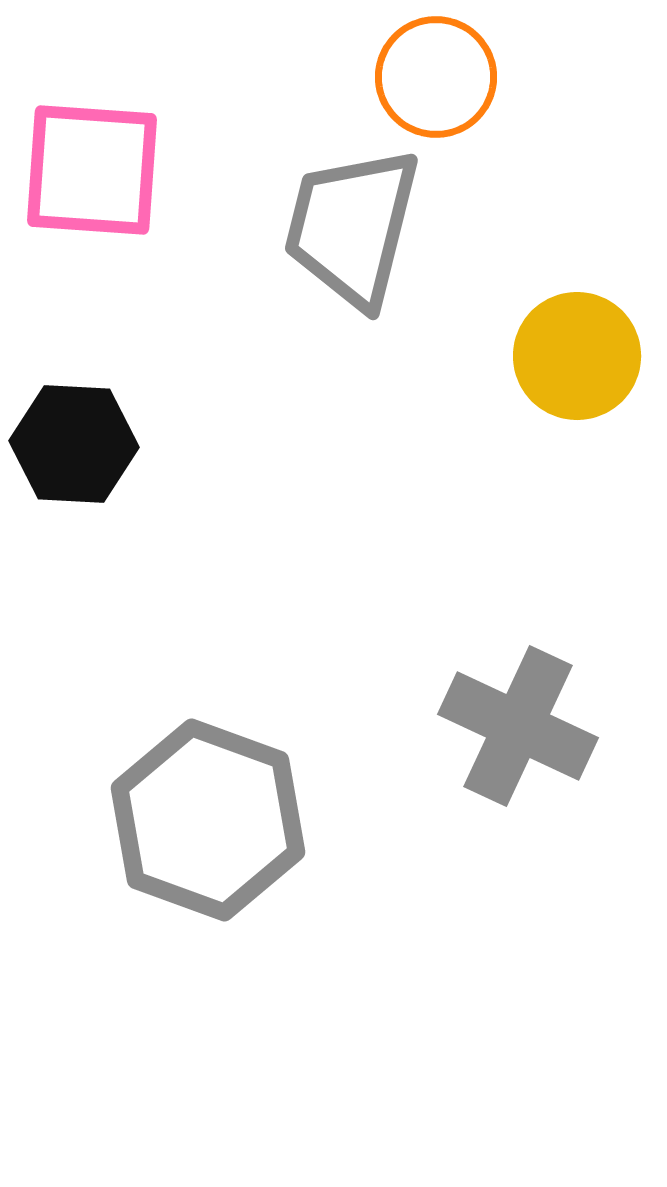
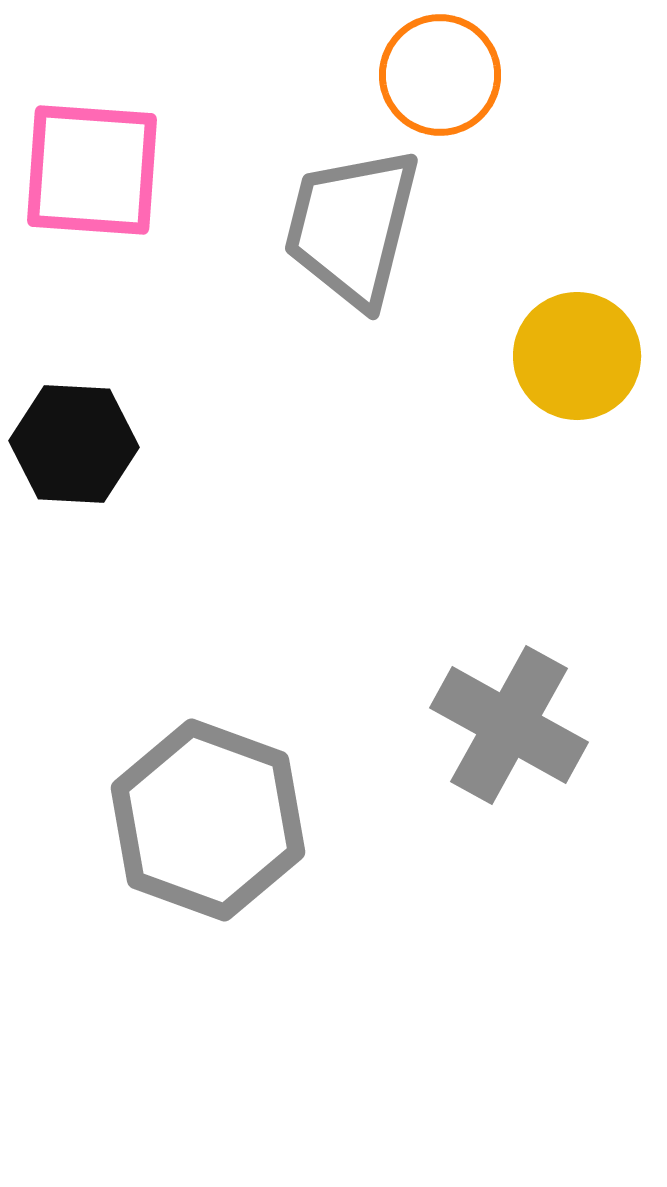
orange circle: moved 4 px right, 2 px up
gray cross: moved 9 px left, 1 px up; rotated 4 degrees clockwise
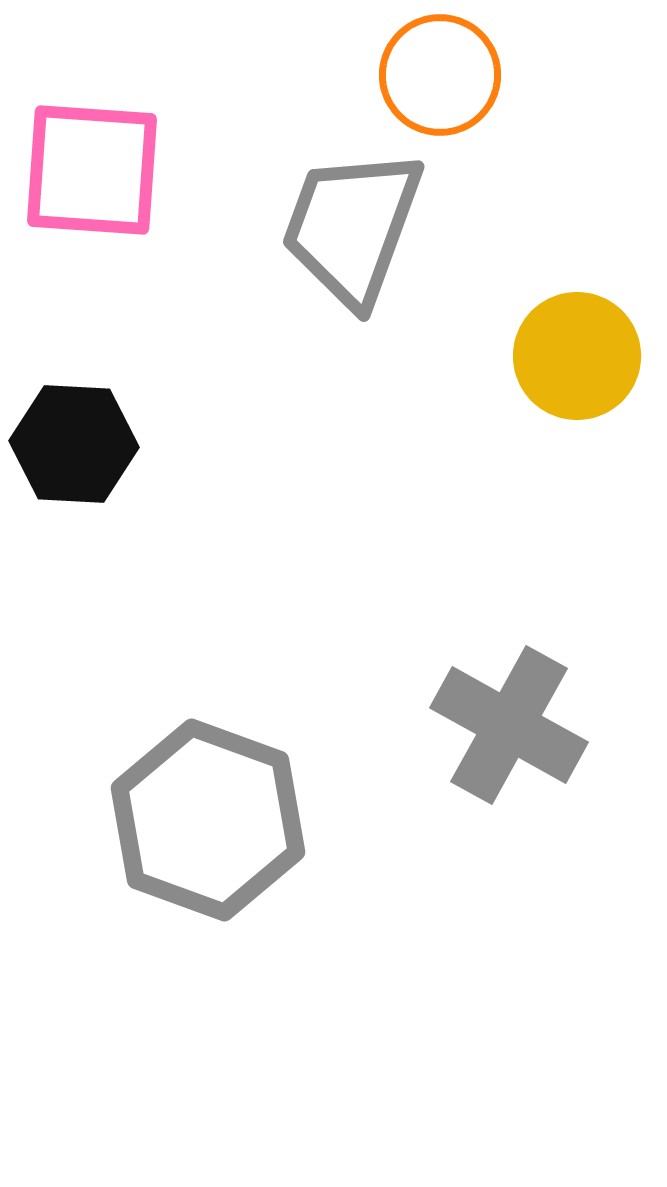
gray trapezoid: rotated 6 degrees clockwise
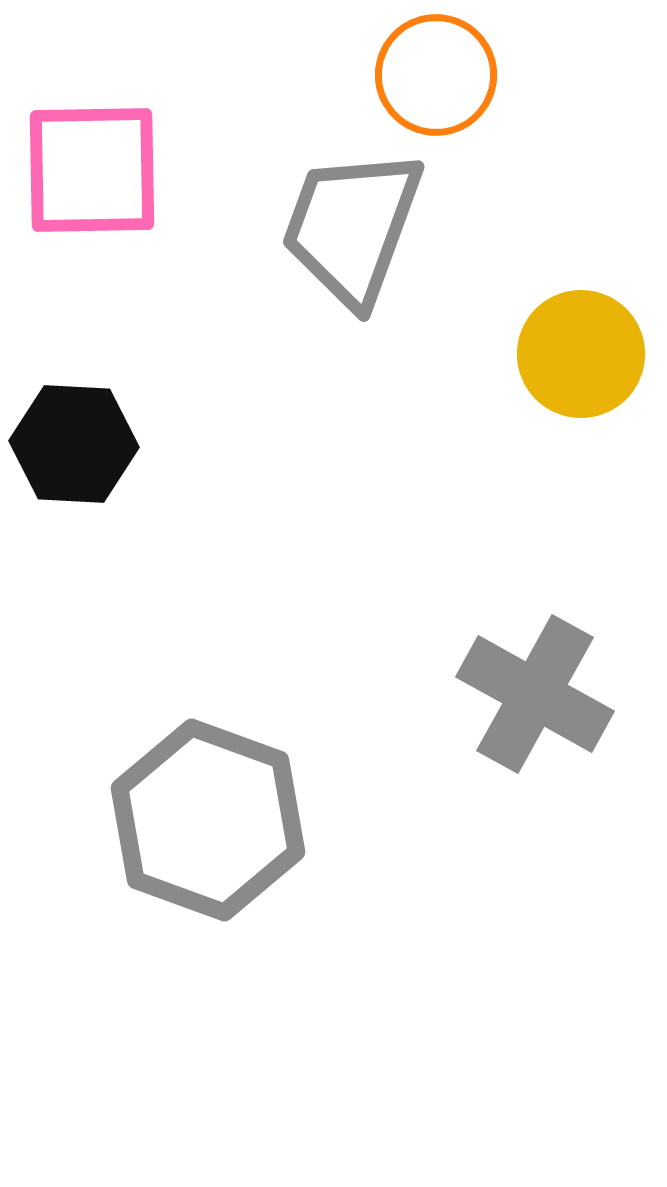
orange circle: moved 4 px left
pink square: rotated 5 degrees counterclockwise
yellow circle: moved 4 px right, 2 px up
gray cross: moved 26 px right, 31 px up
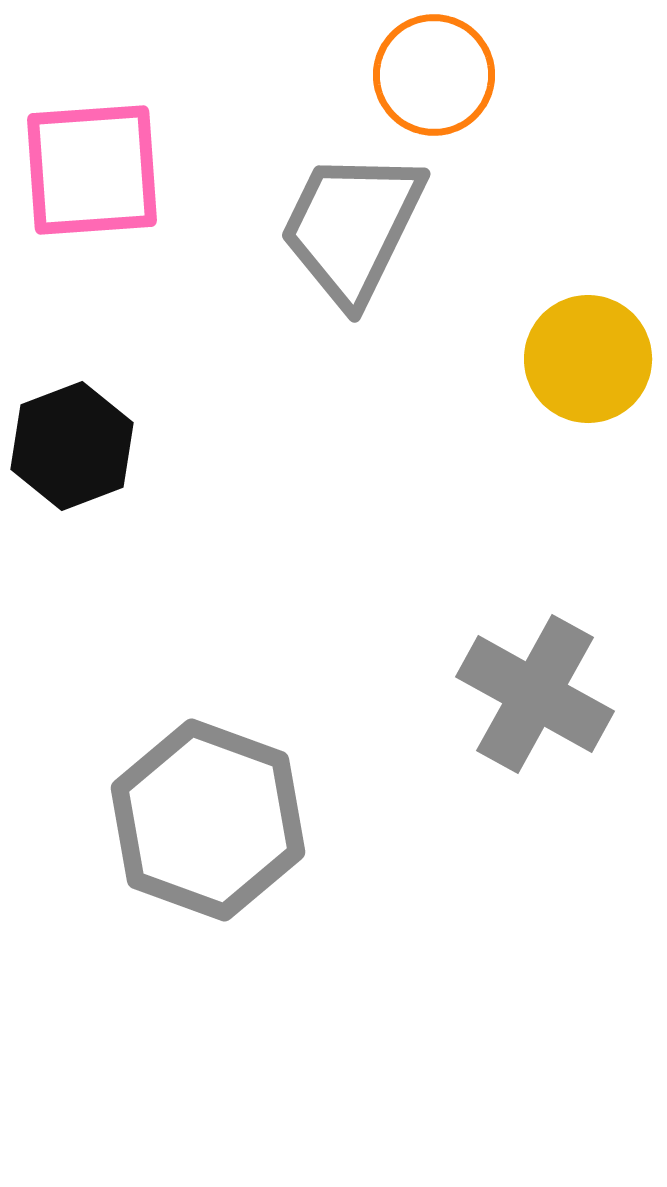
orange circle: moved 2 px left
pink square: rotated 3 degrees counterclockwise
gray trapezoid: rotated 6 degrees clockwise
yellow circle: moved 7 px right, 5 px down
black hexagon: moved 2 px left, 2 px down; rotated 24 degrees counterclockwise
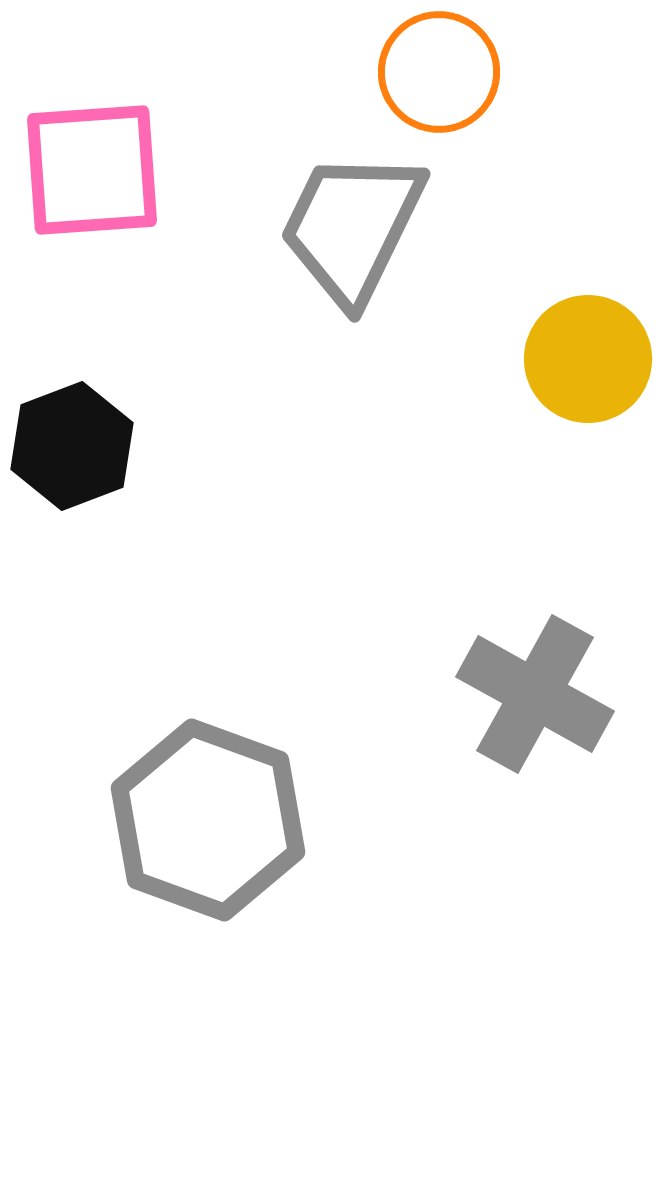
orange circle: moved 5 px right, 3 px up
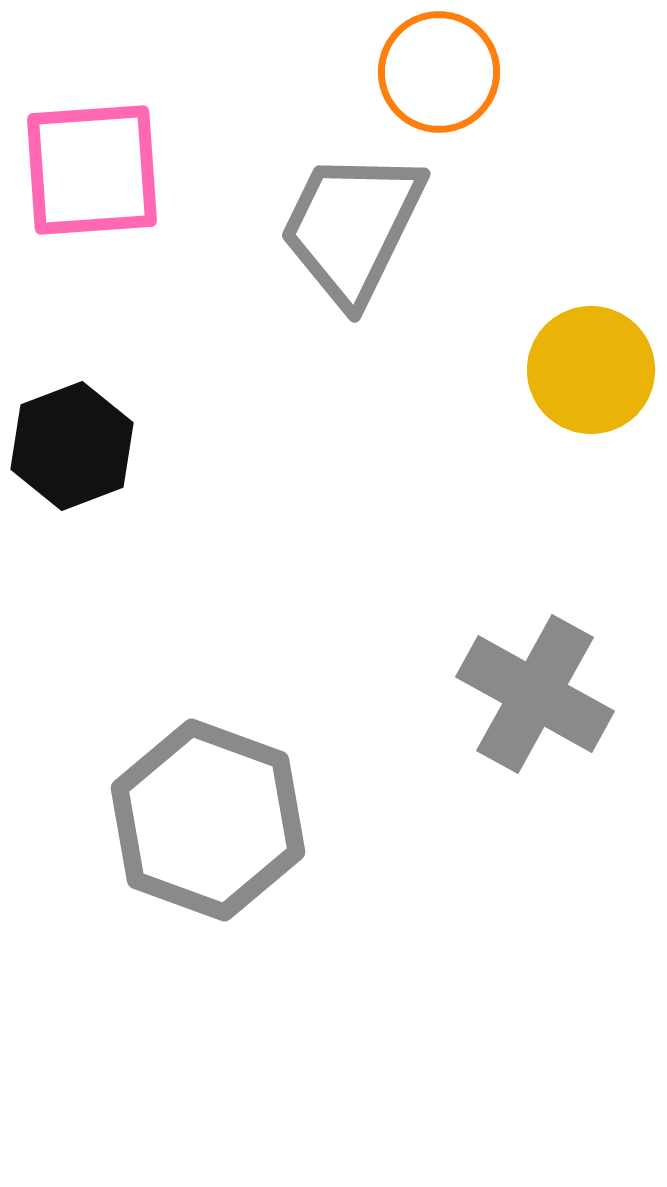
yellow circle: moved 3 px right, 11 px down
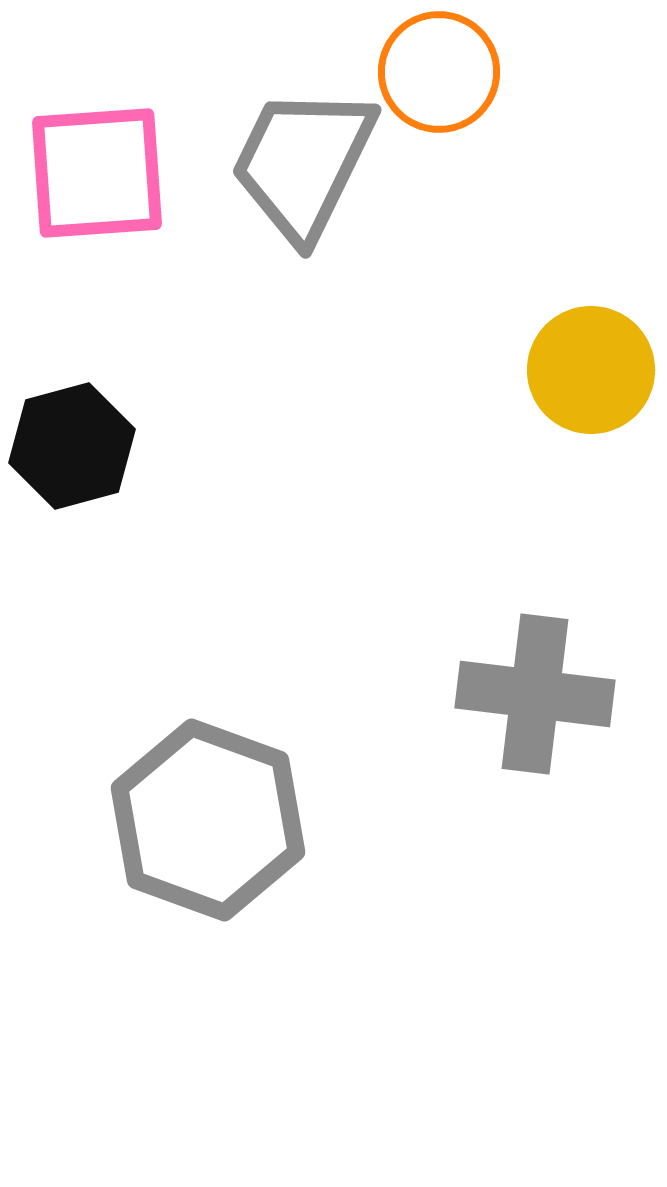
pink square: moved 5 px right, 3 px down
gray trapezoid: moved 49 px left, 64 px up
black hexagon: rotated 6 degrees clockwise
gray cross: rotated 22 degrees counterclockwise
